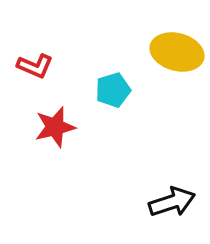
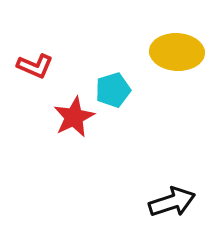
yellow ellipse: rotated 12 degrees counterclockwise
red star: moved 19 px right, 10 px up; rotated 12 degrees counterclockwise
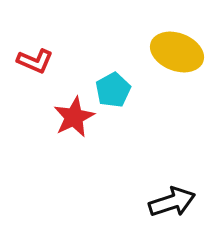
yellow ellipse: rotated 18 degrees clockwise
red L-shape: moved 5 px up
cyan pentagon: rotated 12 degrees counterclockwise
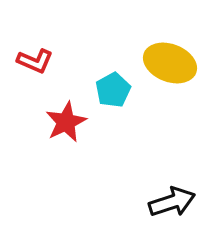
yellow ellipse: moved 7 px left, 11 px down
red star: moved 8 px left, 5 px down
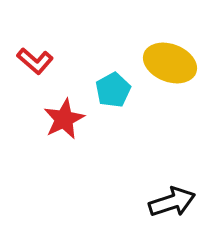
red L-shape: rotated 18 degrees clockwise
red star: moved 2 px left, 3 px up
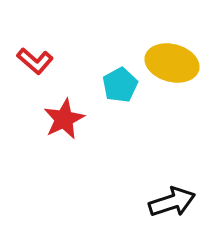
yellow ellipse: moved 2 px right; rotated 6 degrees counterclockwise
cyan pentagon: moved 7 px right, 5 px up
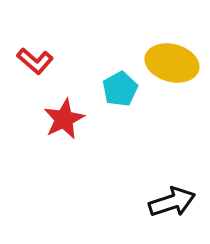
cyan pentagon: moved 4 px down
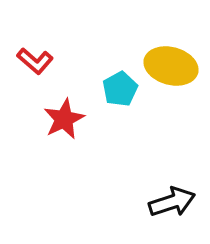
yellow ellipse: moved 1 px left, 3 px down
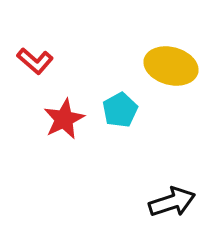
cyan pentagon: moved 21 px down
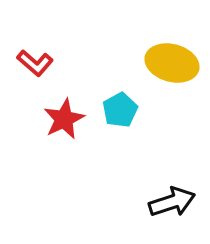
red L-shape: moved 2 px down
yellow ellipse: moved 1 px right, 3 px up
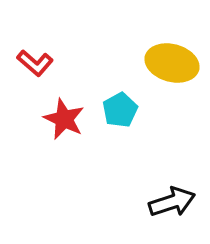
red star: rotated 21 degrees counterclockwise
